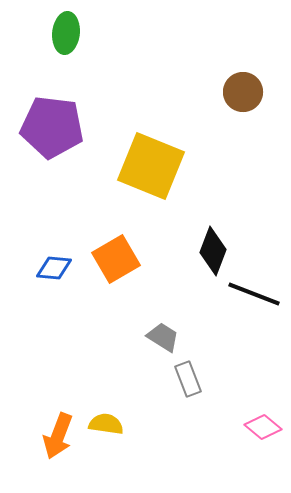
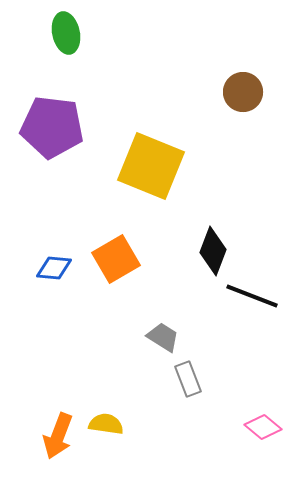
green ellipse: rotated 18 degrees counterclockwise
black line: moved 2 px left, 2 px down
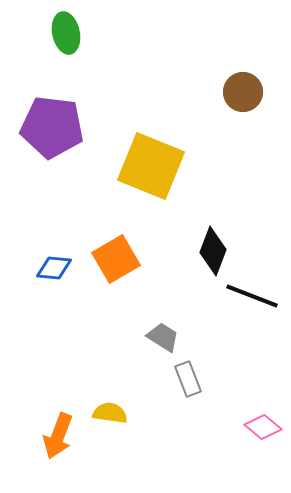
yellow semicircle: moved 4 px right, 11 px up
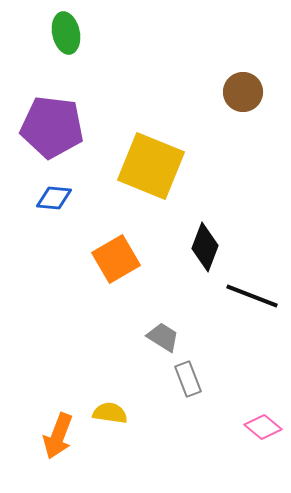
black diamond: moved 8 px left, 4 px up
blue diamond: moved 70 px up
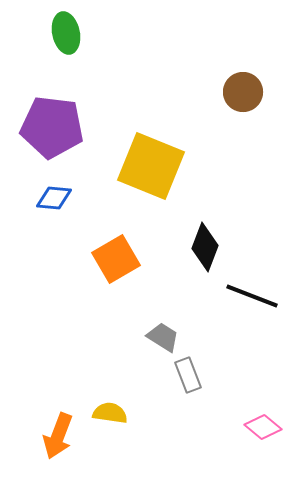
gray rectangle: moved 4 px up
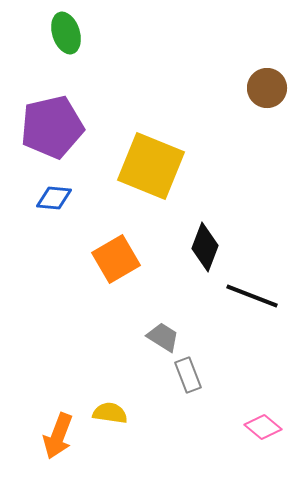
green ellipse: rotated 6 degrees counterclockwise
brown circle: moved 24 px right, 4 px up
purple pentagon: rotated 20 degrees counterclockwise
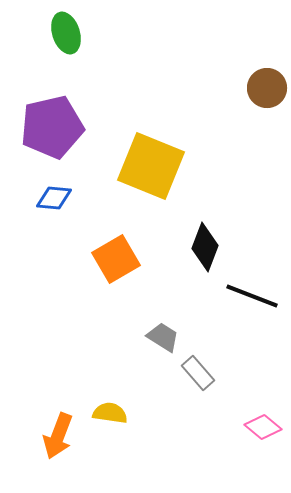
gray rectangle: moved 10 px right, 2 px up; rotated 20 degrees counterclockwise
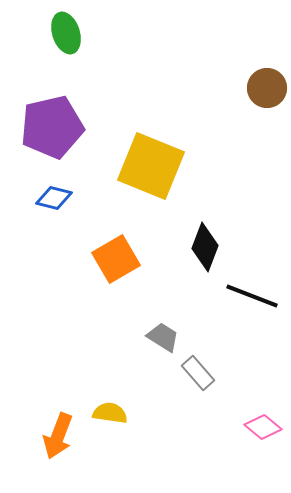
blue diamond: rotated 9 degrees clockwise
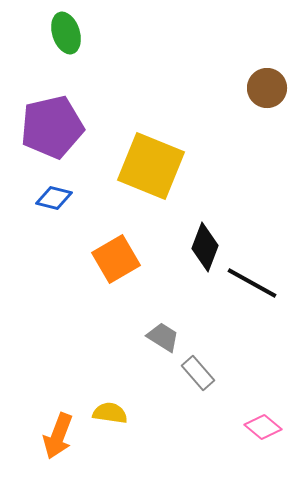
black line: moved 13 px up; rotated 8 degrees clockwise
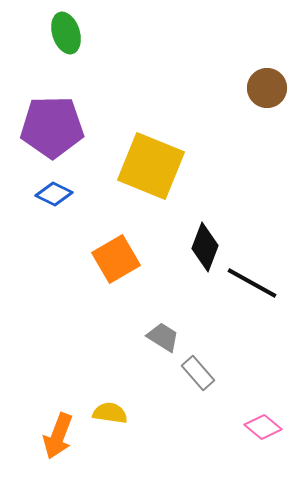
purple pentagon: rotated 12 degrees clockwise
blue diamond: moved 4 px up; rotated 12 degrees clockwise
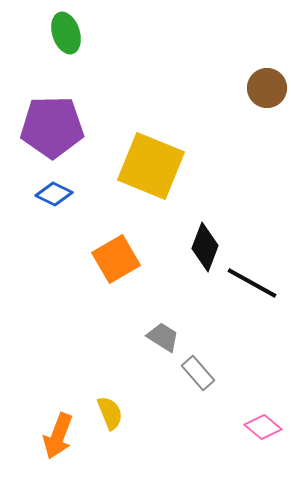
yellow semicircle: rotated 60 degrees clockwise
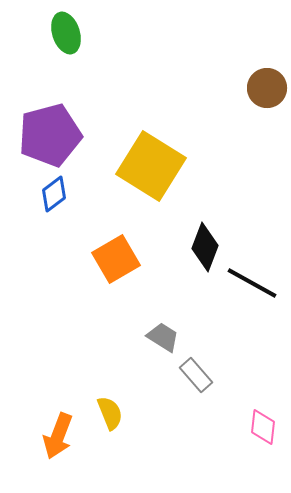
purple pentagon: moved 2 px left, 8 px down; rotated 14 degrees counterclockwise
yellow square: rotated 10 degrees clockwise
blue diamond: rotated 63 degrees counterclockwise
gray rectangle: moved 2 px left, 2 px down
pink diamond: rotated 57 degrees clockwise
